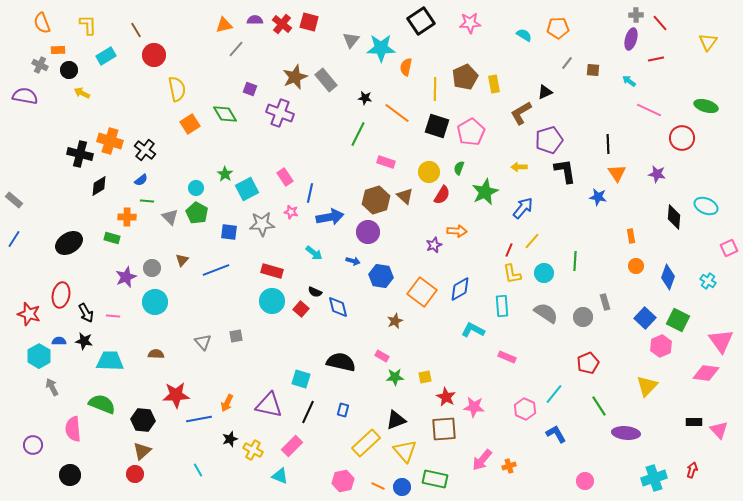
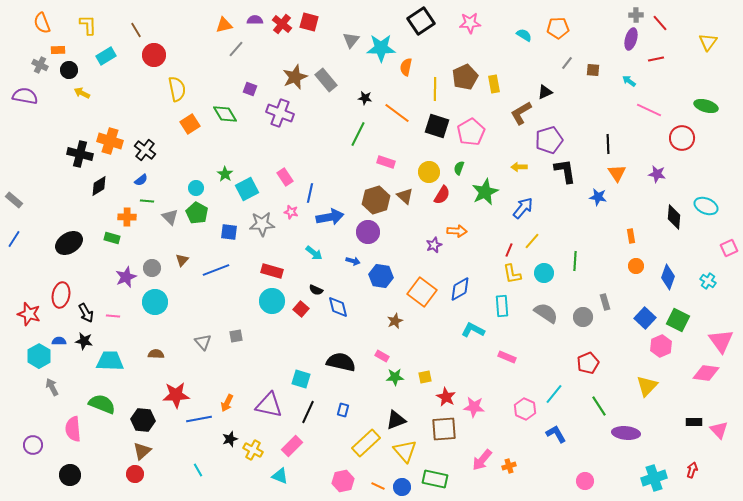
black semicircle at (315, 292): moved 1 px right, 2 px up
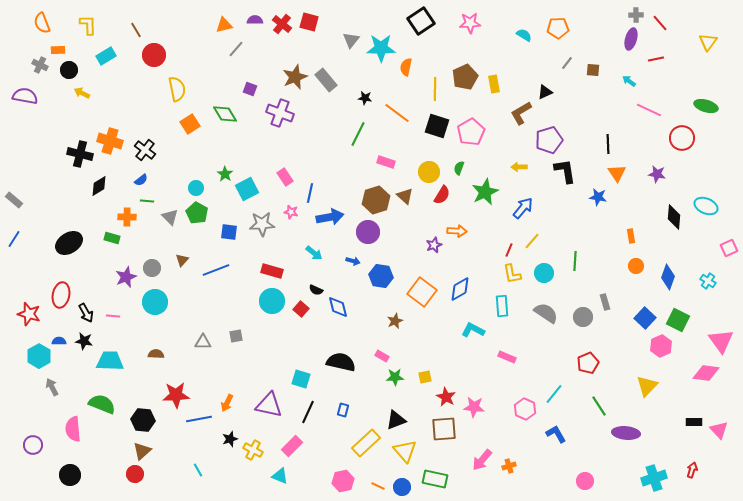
gray triangle at (203, 342): rotated 48 degrees counterclockwise
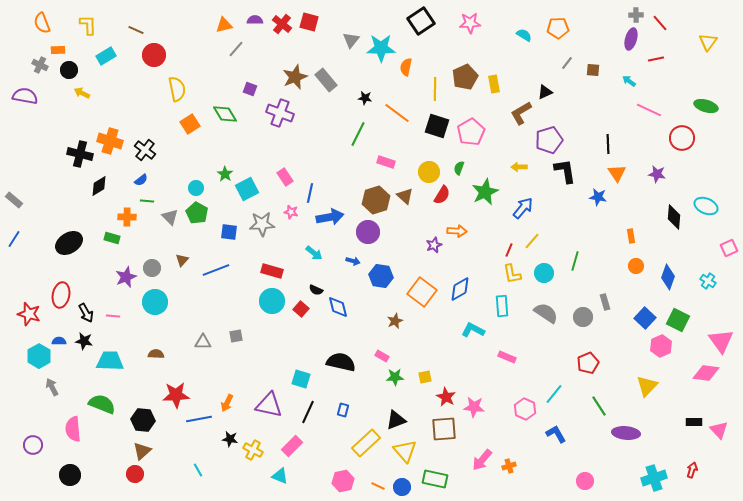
brown line at (136, 30): rotated 35 degrees counterclockwise
green line at (575, 261): rotated 12 degrees clockwise
black star at (230, 439): rotated 28 degrees clockwise
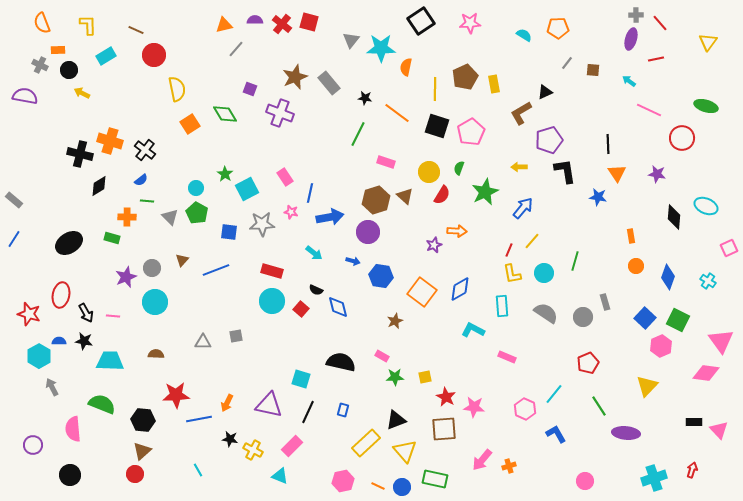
gray rectangle at (326, 80): moved 3 px right, 3 px down
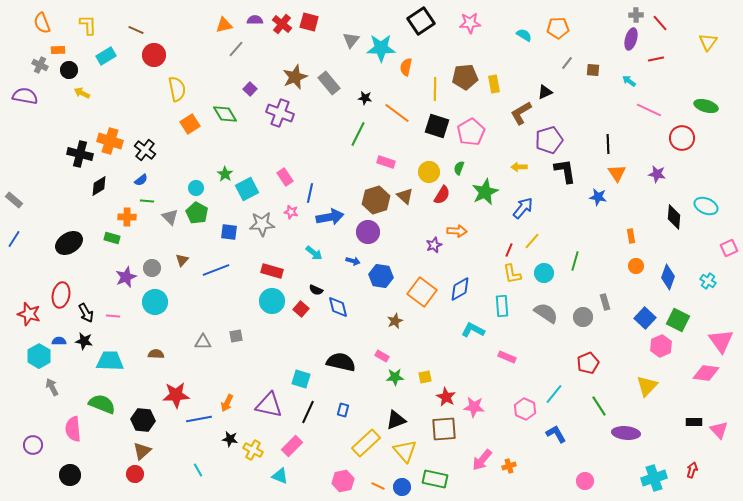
brown pentagon at (465, 77): rotated 20 degrees clockwise
purple square at (250, 89): rotated 24 degrees clockwise
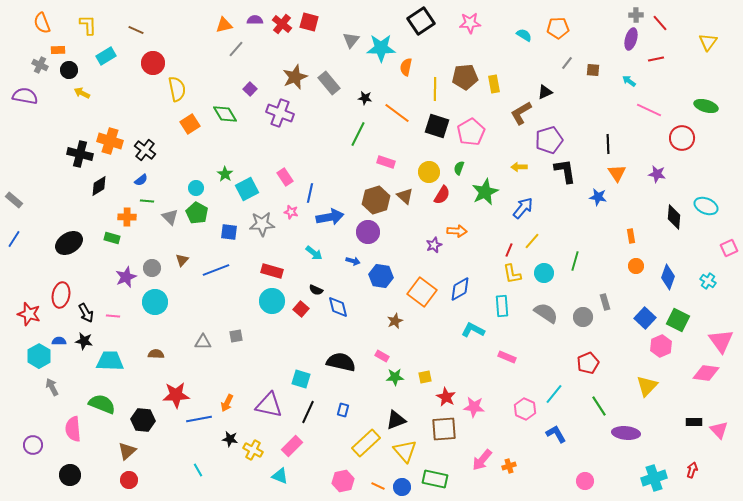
red circle at (154, 55): moved 1 px left, 8 px down
brown triangle at (142, 451): moved 15 px left
red circle at (135, 474): moved 6 px left, 6 px down
